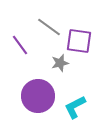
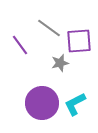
gray line: moved 1 px down
purple square: rotated 12 degrees counterclockwise
purple circle: moved 4 px right, 7 px down
cyan L-shape: moved 3 px up
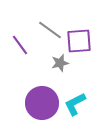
gray line: moved 1 px right, 2 px down
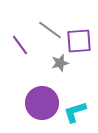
cyan L-shape: moved 8 px down; rotated 10 degrees clockwise
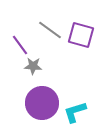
purple square: moved 2 px right, 6 px up; rotated 20 degrees clockwise
gray star: moved 27 px left, 3 px down; rotated 18 degrees clockwise
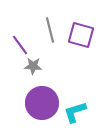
gray line: rotated 40 degrees clockwise
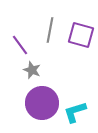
gray line: rotated 25 degrees clockwise
gray star: moved 1 px left, 4 px down; rotated 18 degrees clockwise
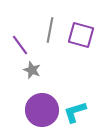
purple circle: moved 7 px down
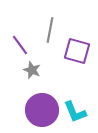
purple square: moved 4 px left, 16 px down
cyan L-shape: rotated 95 degrees counterclockwise
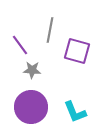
gray star: rotated 18 degrees counterclockwise
purple circle: moved 11 px left, 3 px up
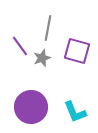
gray line: moved 2 px left, 2 px up
purple line: moved 1 px down
gray star: moved 10 px right, 12 px up; rotated 24 degrees counterclockwise
